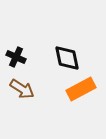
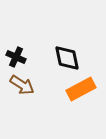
brown arrow: moved 4 px up
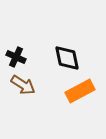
brown arrow: moved 1 px right
orange rectangle: moved 1 px left, 2 px down
